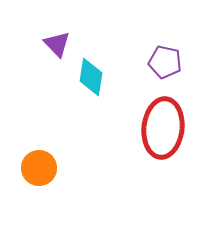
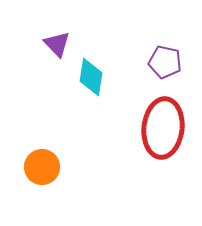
orange circle: moved 3 px right, 1 px up
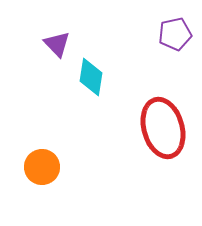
purple pentagon: moved 10 px right, 28 px up; rotated 24 degrees counterclockwise
red ellipse: rotated 22 degrees counterclockwise
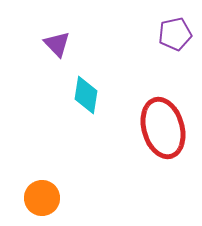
cyan diamond: moved 5 px left, 18 px down
orange circle: moved 31 px down
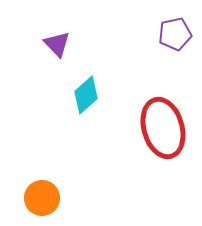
cyan diamond: rotated 39 degrees clockwise
